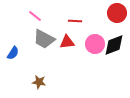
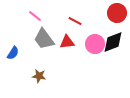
red line: rotated 24 degrees clockwise
gray trapezoid: rotated 25 degrees clockwise
black diamond: moved 1 px left, 3 px up
brown star: moved 6 px up
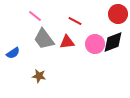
red circle: moved 1 px right, 1 px down
blue semicircle: rotated 24 degrees clockwise
